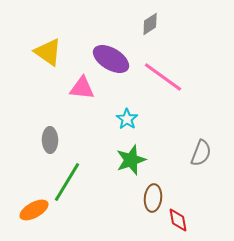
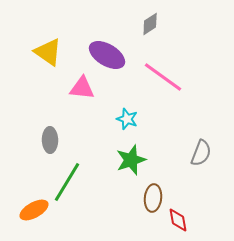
purple ellipse: moved 4 px left, 4 px up
cyan star: rotated 15 degrees counterclockwise
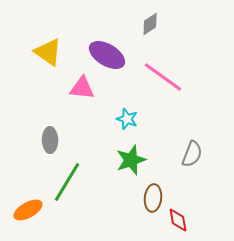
gray semicircle: moved 9 px left, 1 px down
orange ellipse: moved 6 px left
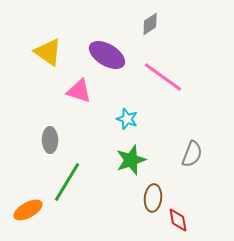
pink triangle: moved 3 px left, 3 px down; rotated 12 degrees clockwise
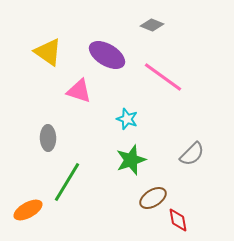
gray diamond: moved 2 px right, 1 px down; rotated 55 degrees clockwise
gray ellipse: moved 2 px left, 2 px up
gray semicircle: rotated 24 degrees clockwise
brown ellipse: rotated 52 degrees clockwise
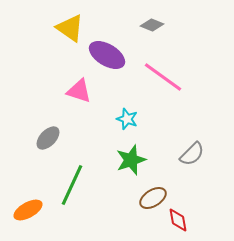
yellow triangle: moved 22 px right, 24 px up
gray ellipse: rotated 45 degrees clockwise
green line: moved 5 px right, 3 px down; rotated 6 degrees counterclockwise
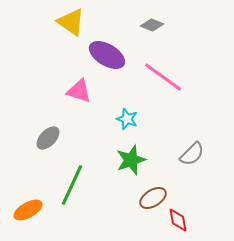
yellow triangle: moved 1 px right, 6 px up
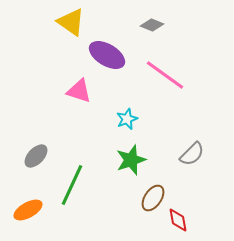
pink line: moved 2 px right, 2 px up
cyan star: rotated 30 degrees clockwise
gray ellipse: moved 12 px left, 18 px down
brown ellipse: rotated 24 degrees counterclockwise
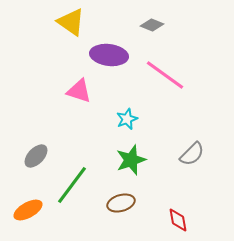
purple ellipse: moved 2 px right; rotated 24 degrees counterclockwise
green line: rotated 12 degrees clockwise
brown ellipse: moved 32 px left, 5 px down; rotated 40 degrees clockwise
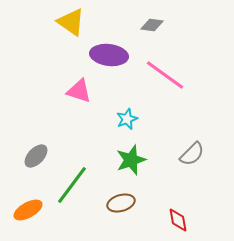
gray diamond: rotated 15 degrees counterclockwise
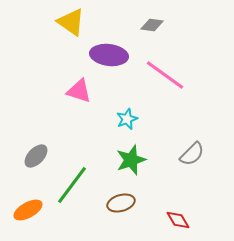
red diamond: rotated 20 degrees counterclockwise
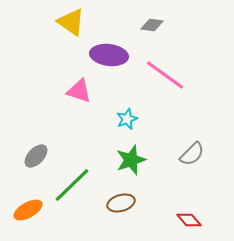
green line: rotated 9 degrees clockwise
red diamond: moved 11 px right; rotated 10 degrees counterclockwise
